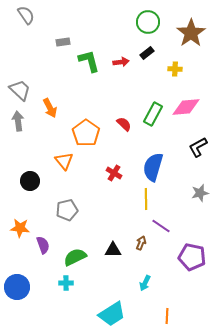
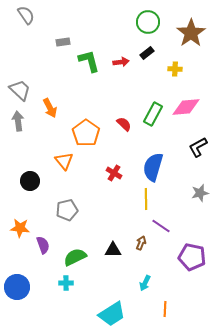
orange line: moved 2 px left, 7 px up
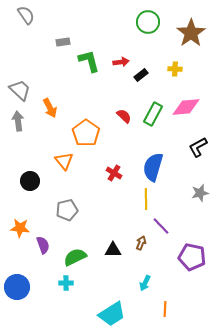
black rectangle: moved 6 px left, 22 px down
red semicircle: moved 8 px up
purple line: rotated 12 degrees clockwise
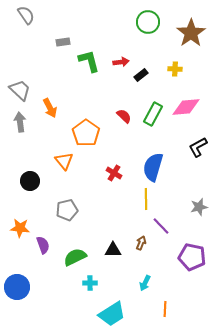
gray arrow: moved 2 px right, 1 px down
gray star: moved 1 px left, 14 px down
cyan cross: moved 24 px right
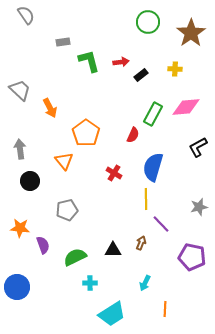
red semicircle: moved 9 px right, 19 px down; rotated 70 degrees clockwise
gray arrow: moved 27 px down
purple line: moved 2 px up
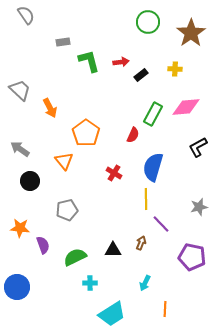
gray arrow: rotated 48 degrees counterclockwise
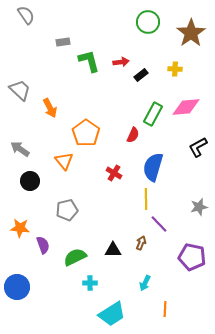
purple line: moved 2 px left
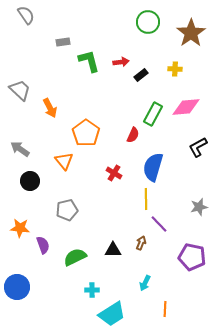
cyan cross: moved 2 px right, 7 px down
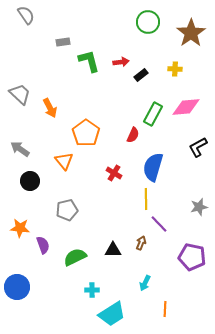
gray trapezoid: moved 4 px down
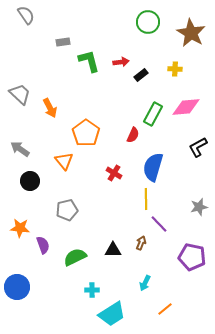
brown star: rotated 8 degrees counterclockwise
orange line: rotated 49 degrees clockwise
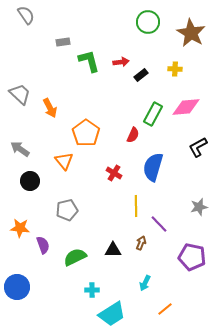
yellow line: moved 10 px left, 7 px down
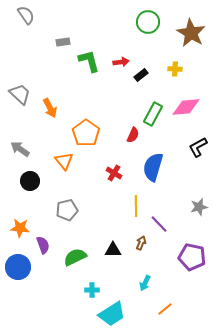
blue circle: moved 1 px right, 20 px up
